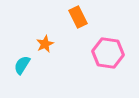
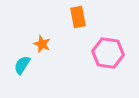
orange rectangle: rotated 15 degrees clockwise
orange star: moved 3 px left; rotated 24 degrees counterclockwise
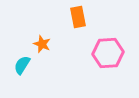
pink hexagon: rotated 12 degrees counterclockwise
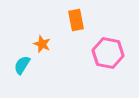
orange rectangle: moved 2 px left, 3 px down
pink hexagon: rotated 16 degrees clockwise
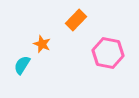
orange rectangle: rotated 55 degrees clockwise
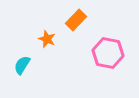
orange star: moved 5 px right, 5 px up
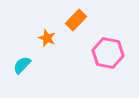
orange star: moved 1 px up
cyan semicircle: rotated 12 degrees clockwise
